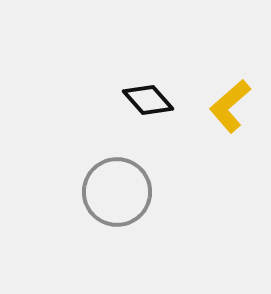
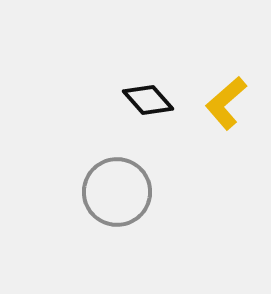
yellow L-shape: moved 4 px left, 3 px up
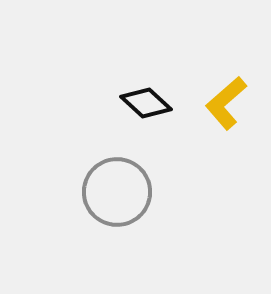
black diamond: moved 2 px left, 3 px down; rotated 6 degrees counterclockwise
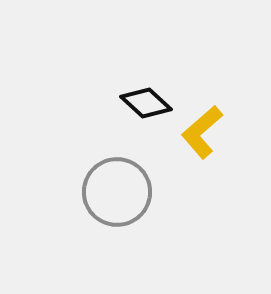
yellow L-shape: moved 24 px left, 29 px down
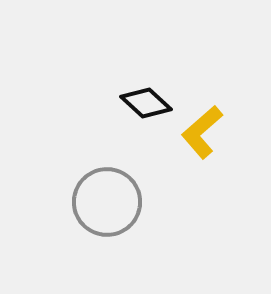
gray circle: moved 10 px left, 10 px down
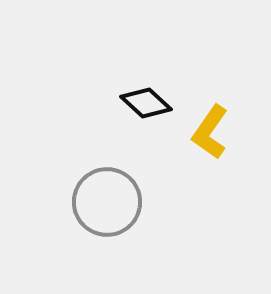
yellow L-shape: moved 8 px right; rotated 14 degrees counterclockwise
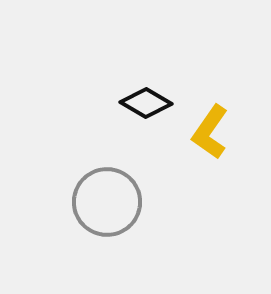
black diamond: rotated 12 degrees counterclockwise
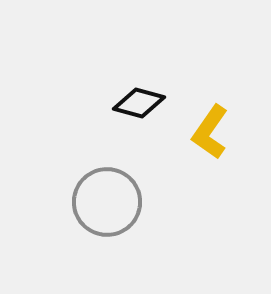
black diamond: moved 7 px left; rotated 15 degrees counterclockwise
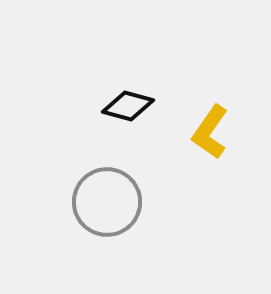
black diamond: moved 11 px left, 3 px down
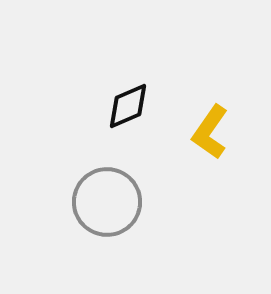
black diamond: rotated 39 degrees counterclockwise
